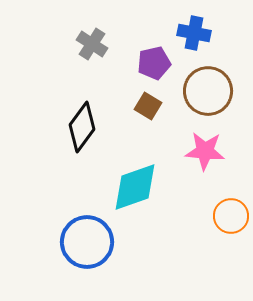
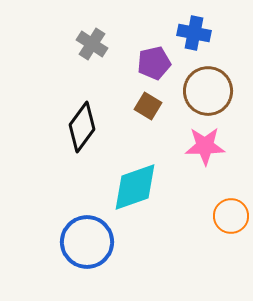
pink star: moved 5 px up; rotated 6 degrees counterclockwise
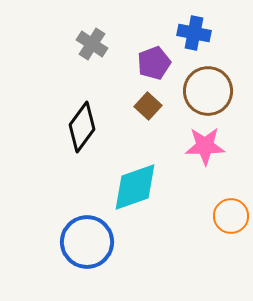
purple pentagon: rotated 8 degrees counterclockwise
brown square: rotated 12 degrees clockwise
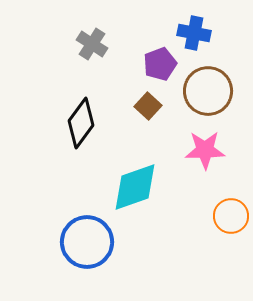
purple pentagon: moved 6 px right, 1 px down
black diamond: moved 1 px left, 4 px up
pink star: moved 4 px down
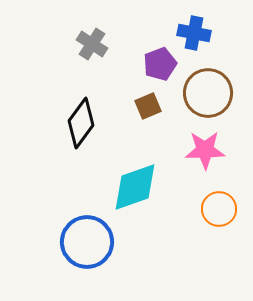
brown circle: moved 2 px down
brown square: rotated 24 degrees clockwise
orange circle: moved 12 px left, 7 px up
